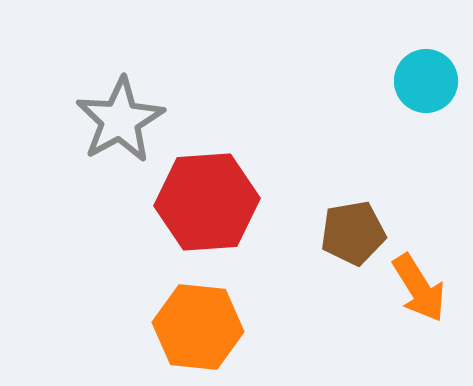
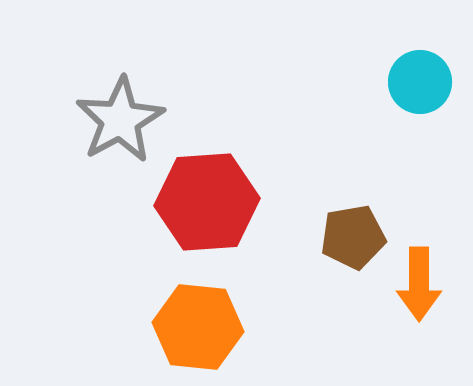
cyan circle: moved 6 px left, 1 px down
brown pentagon: moved 4 px down
orange arrow: moved 4 px up; rotated 32 degrees clockwise
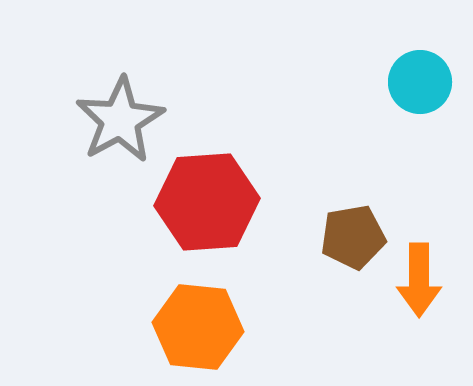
orange arrow: moved 4 px up
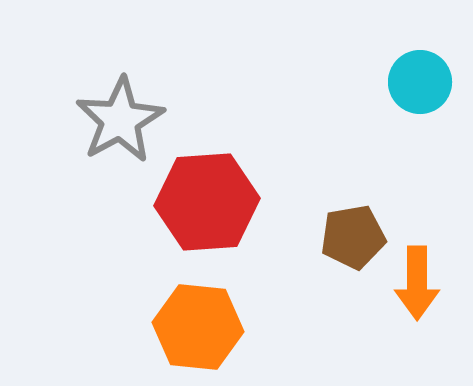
orange arrow: moved 2 px left, 3 px down
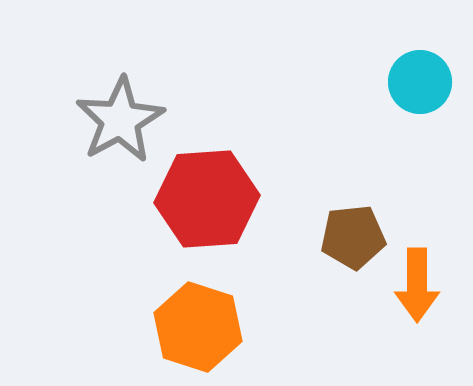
red hexagon: moved 3 px up
brown pentagon: rotated 4 degrees clockwise
orange arrow: moved 2 px down
orange hexagon: rotated 12 degrees clockwise
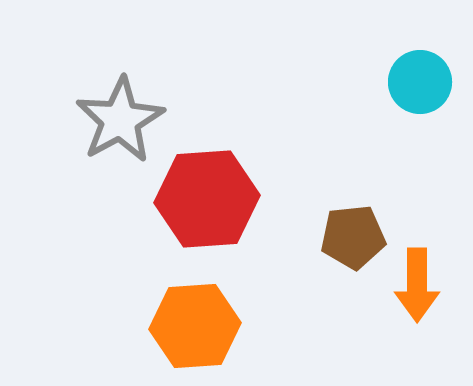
orange hexagon: moved 3 px left, 1 px up; rotated 22 degrees counterclockwise
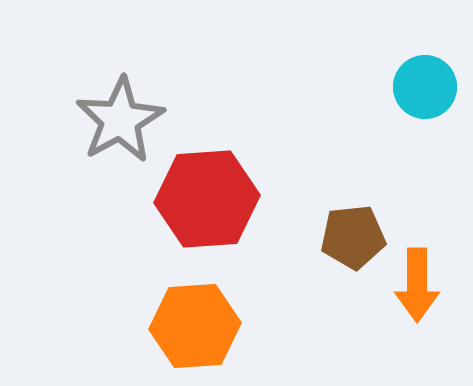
cyan circle: moved 5 px right, 5 px down
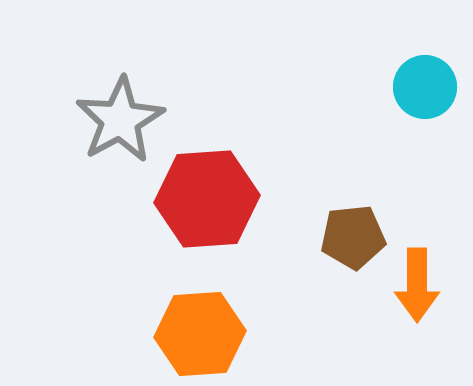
orange hexagon: moved 5 px right, 8 px down
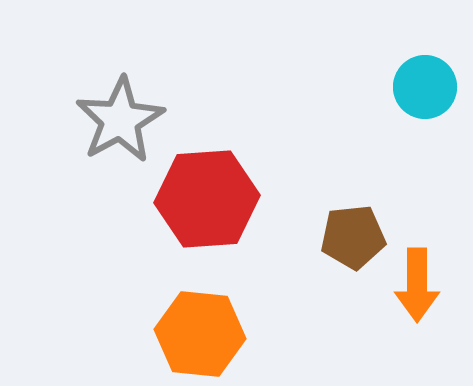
orange hexagon: rotated 10 degrees clockwise
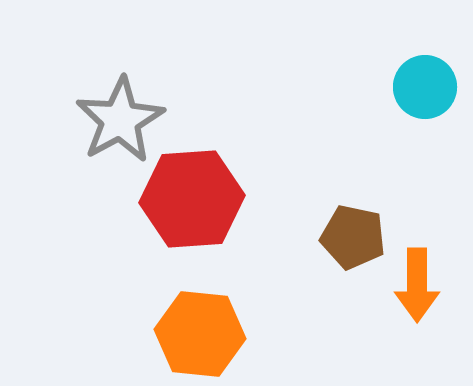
red hexagon: moved 15 px left
brown pentagon: rotated 18 degrees clockwise
